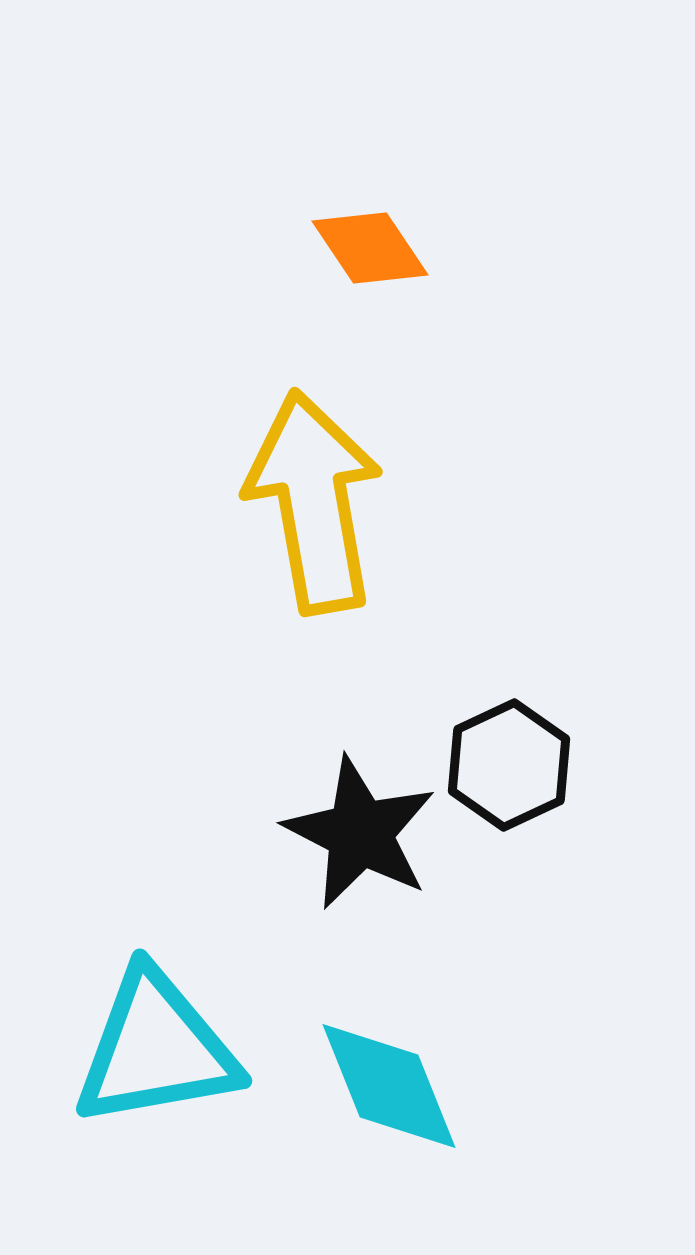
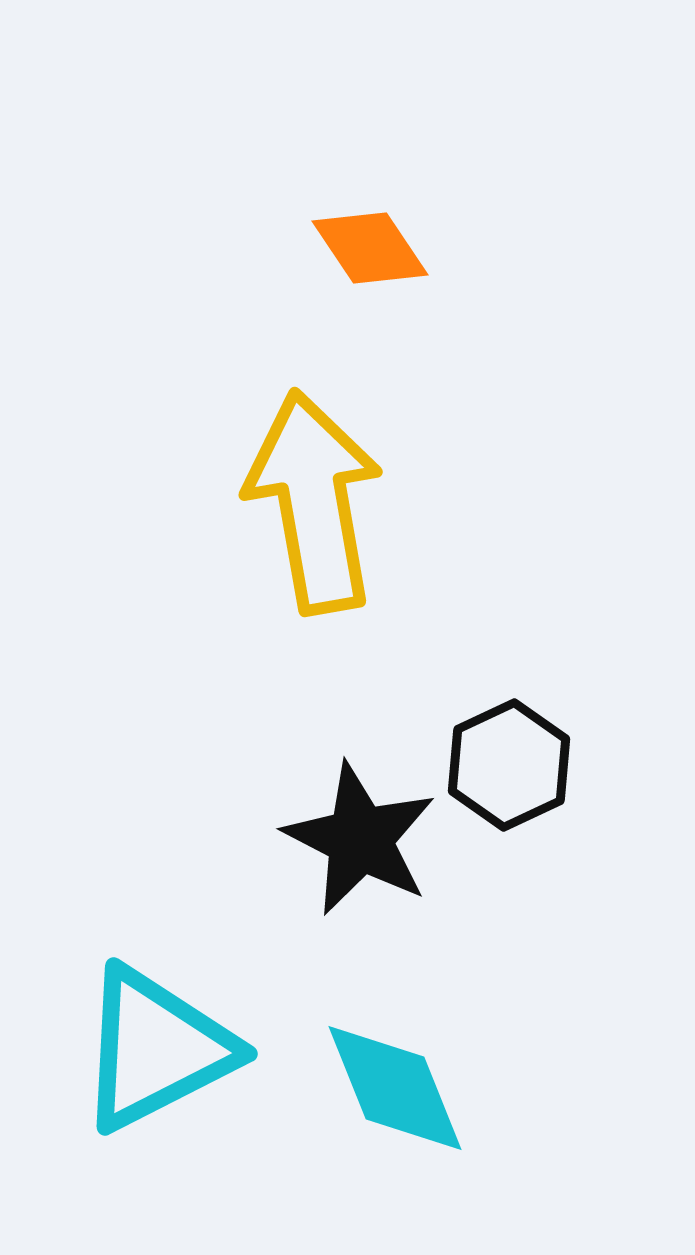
black star: moved 6 px down
cyan triangle: rotated 17 degrees counterclockwise
cyan diamond: moved 6 px right, 2 px down
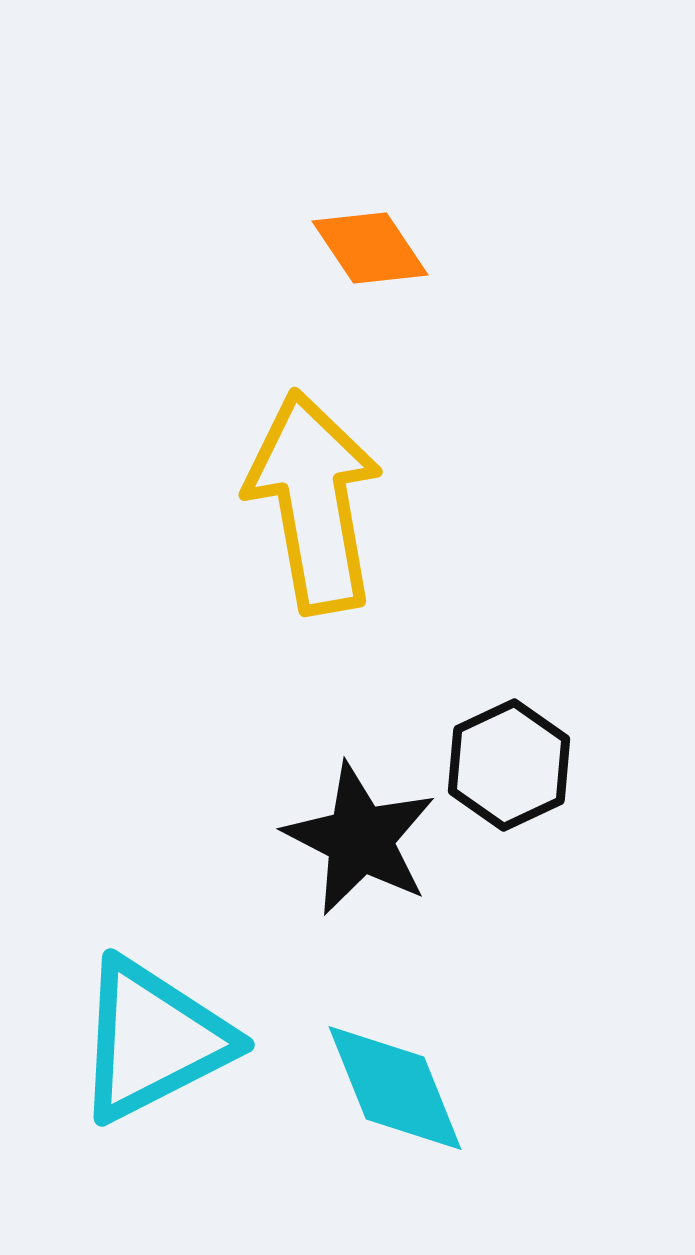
cyan triangle: moved 3 px left, 9 px up
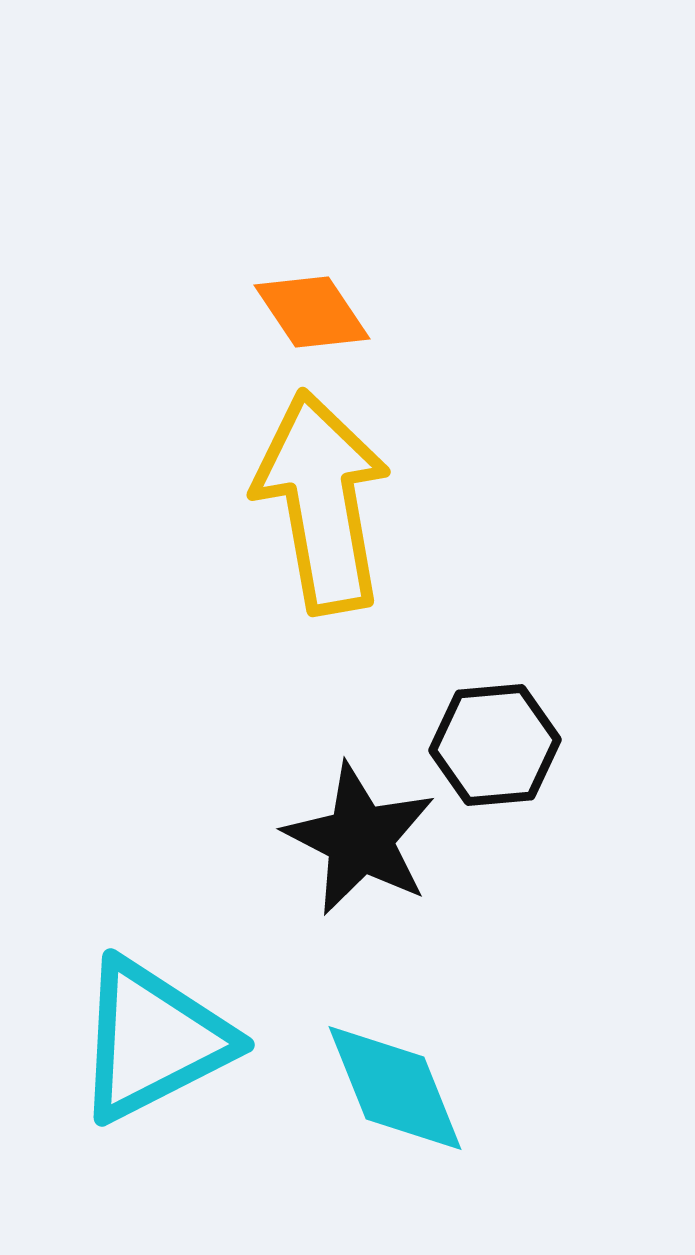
orange diamond: moved 58 px left, 64 px down
yellow arrow: moved 8 px right
black hexagon: moved 14 px left, 20 px up; rotated 20 degrees clockwise
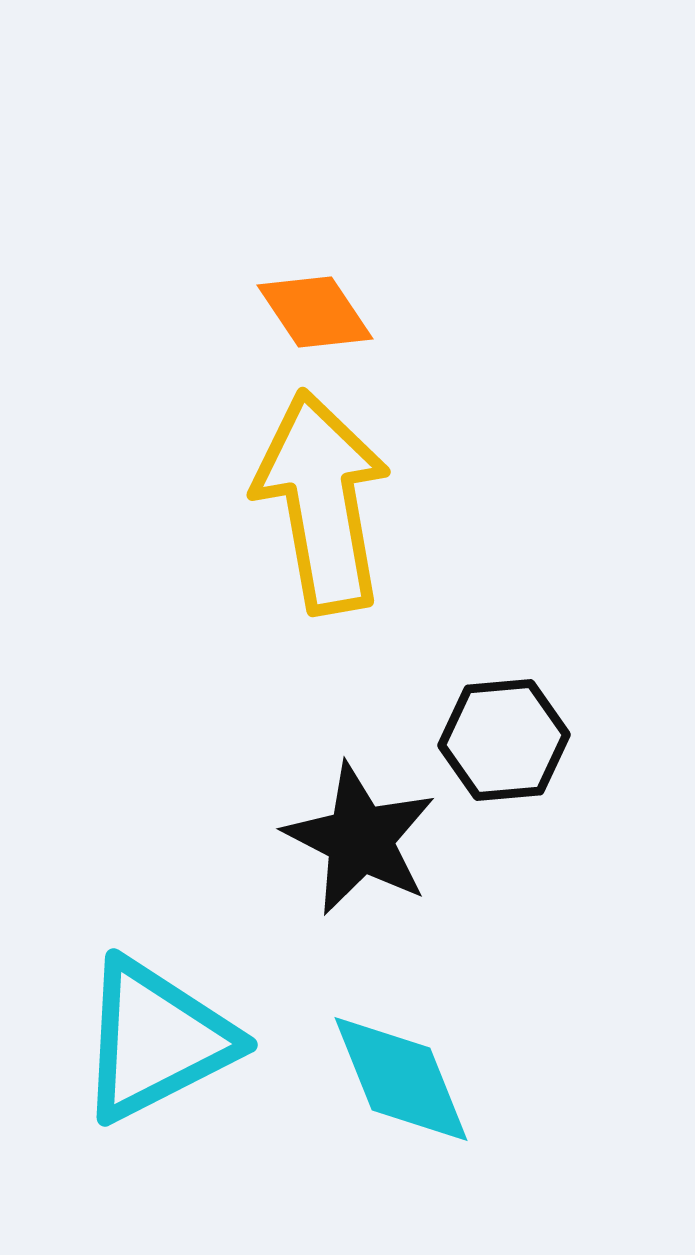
orange diamond: moved 3 px right
black hexagon: moved 9 px right, 5 px up
cyan triangle: moved 3 px right
cyan diamond: moved 6 px right, 9 px up
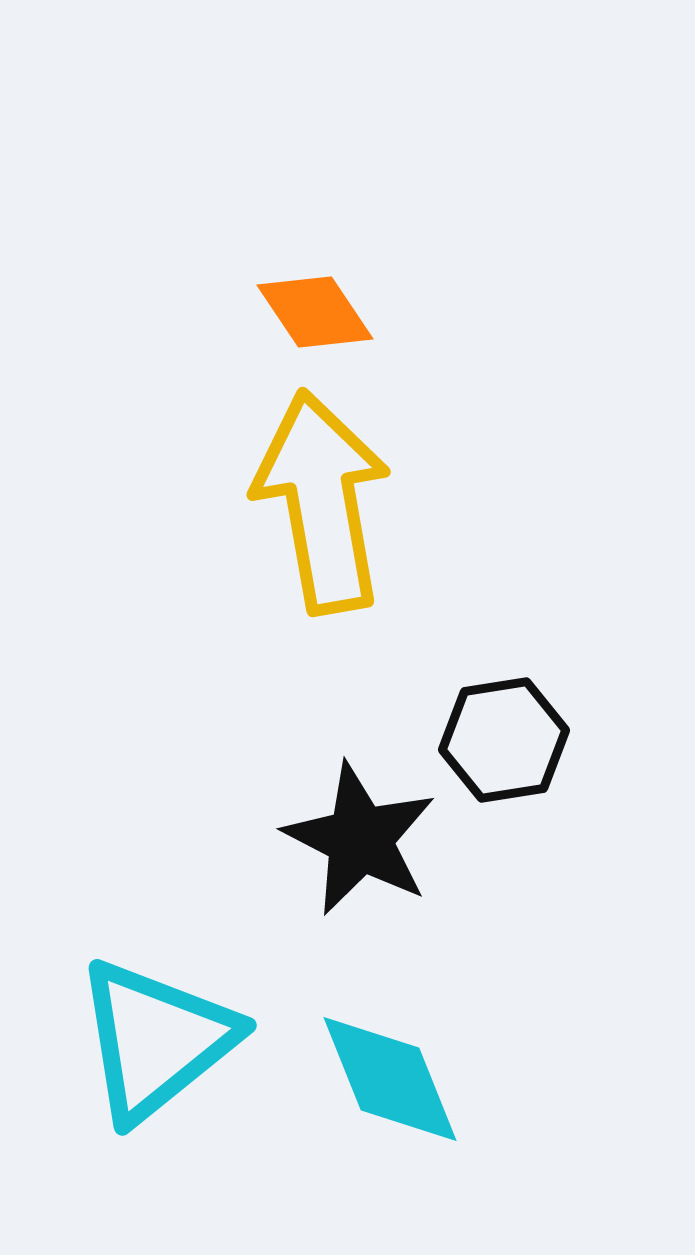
black hexagon: rotated 4 degrees counterclockwise
cyan triangle: rotated 12 degrees counterclockwise
cyan diamond: moved 11 px left
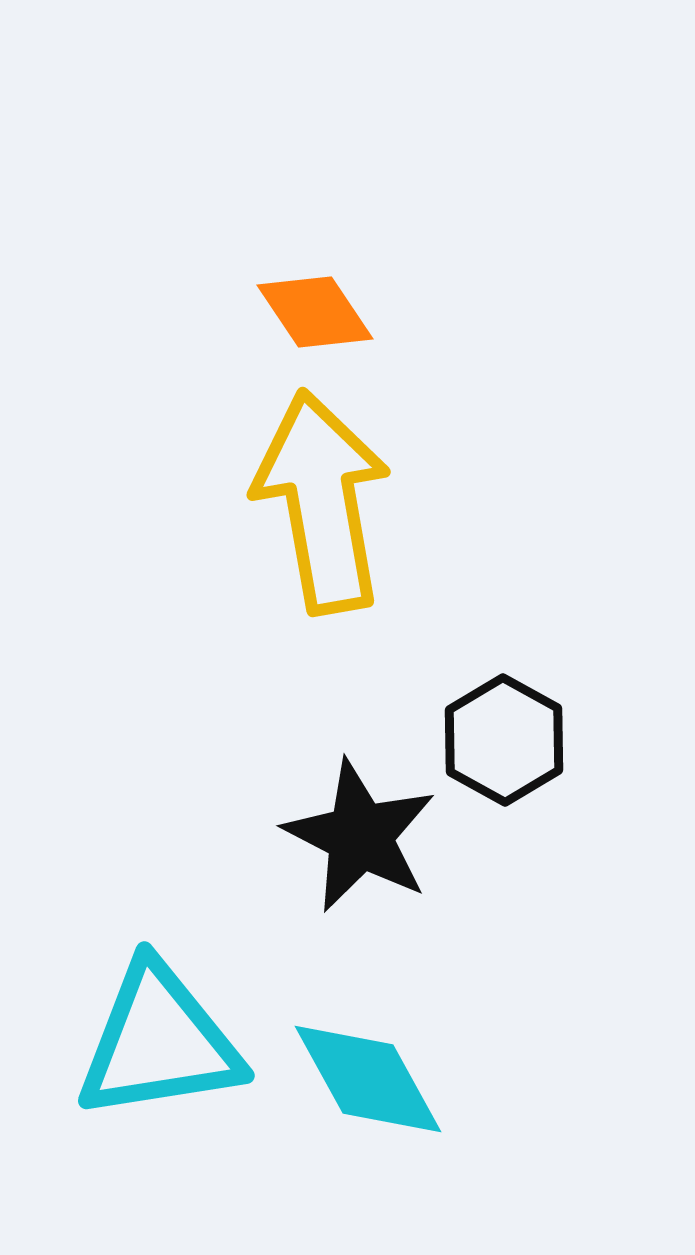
black hexagon: rotated 22 degrees counterclockwise
black star: moved 3 px up
cyan triangle: moved 3 px right, 2 px down; rotated 30 degrees clockwise
cyan diamond: moved 22 px left; rotated 7 degrees counterclockwise
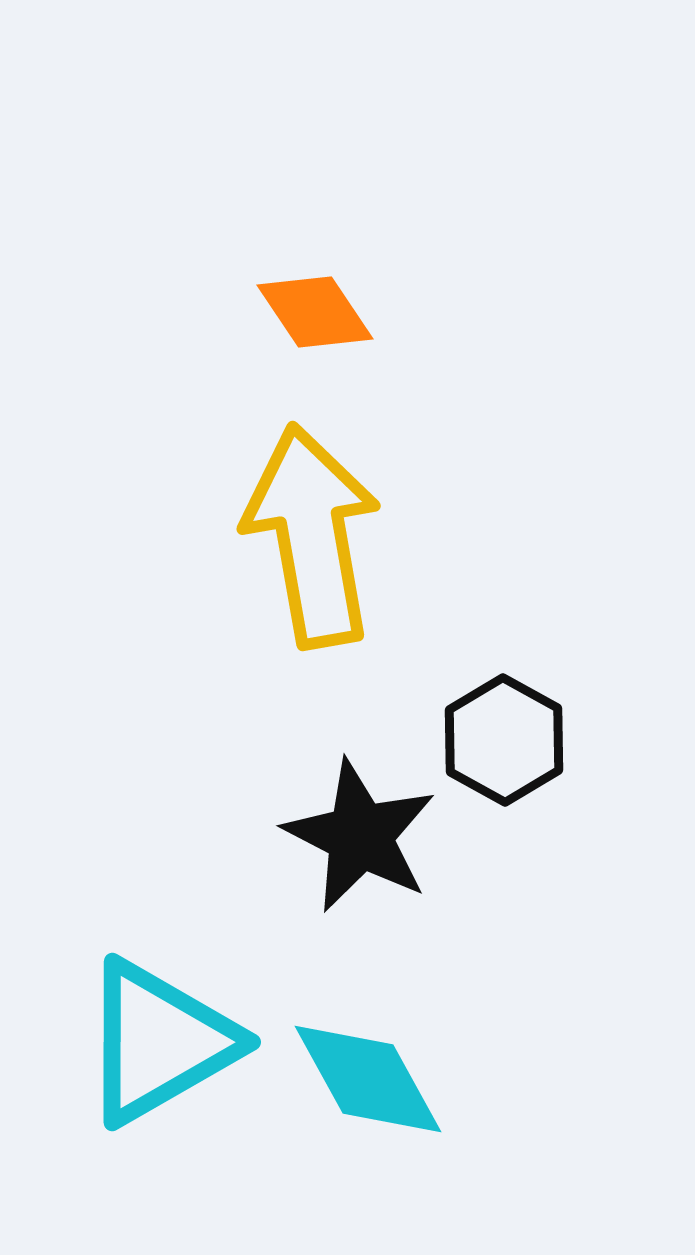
yellow arrow: moved 10 px left, 34 px down
cyan triangle: rotated 21 degrees counterclockwise
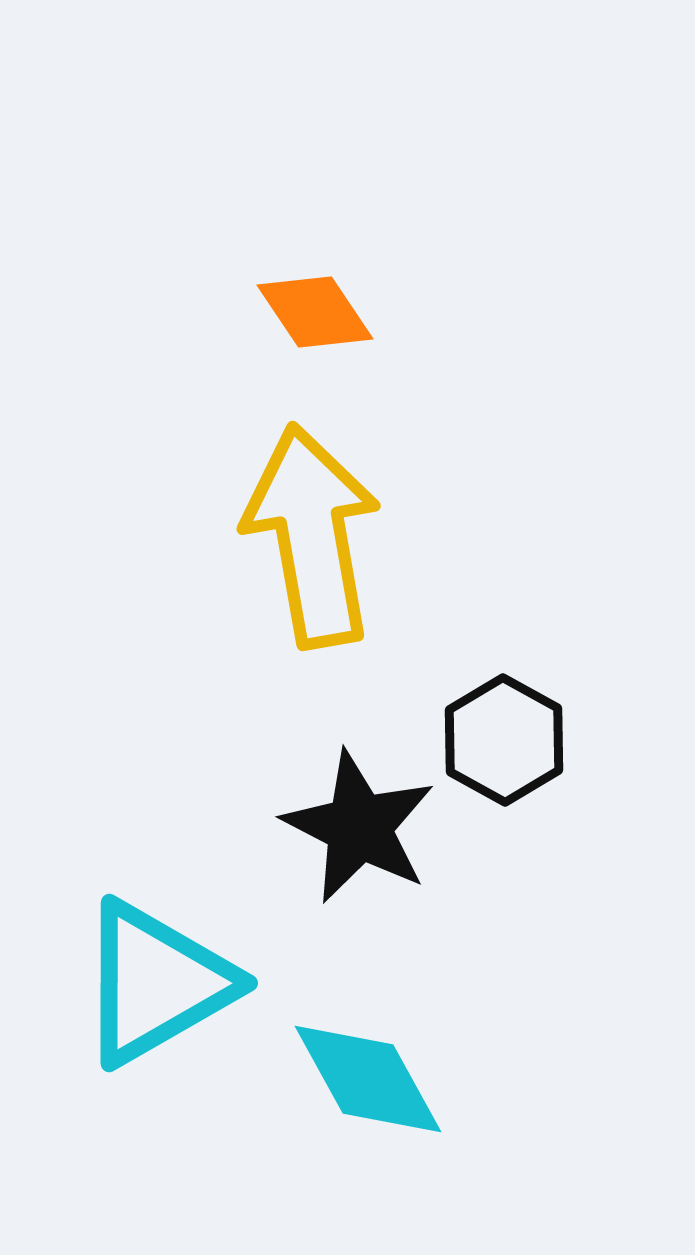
black star: moved 1 px left, 9 px up
cyan triangle: moved 3 px left, 59 px up
